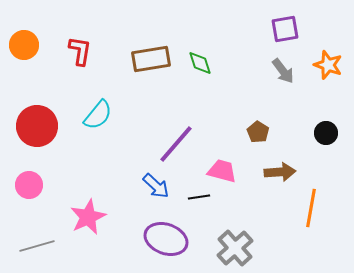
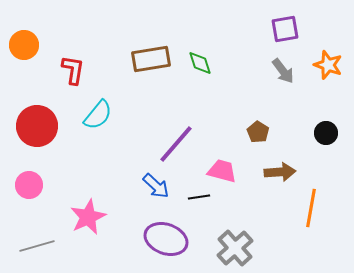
red L-shape: moved 7 px left, 19 px down
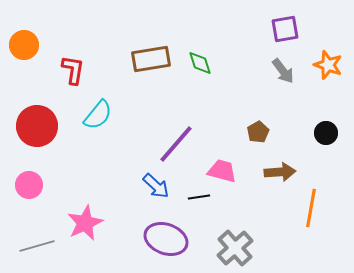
brown pentagon: rotated 10 degrees clockwise
pink star: moved 3 px left, 6 px down
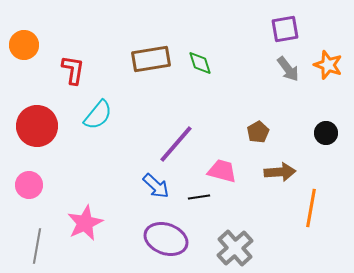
gray arrow: moved 5 px right, 2 px up
gray line: rotated 64 degrees counterclockwise
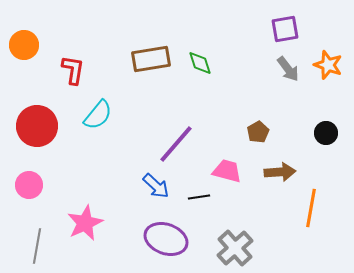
pink trapezoid: moved 5 px right
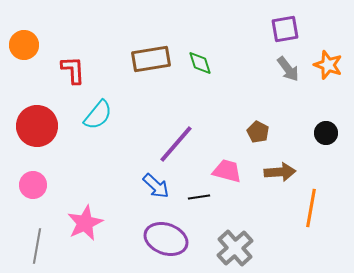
red L-shape: rotated 12 degrees counterclockwise
brown pentagon: rotated 15 degrees counterclockwise
pink circle: moved 4 px right
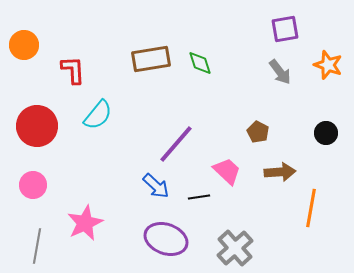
gray arrow: moved 8 px left, 3 px down
pink trapezoid: rotated 28 degrees clockwise
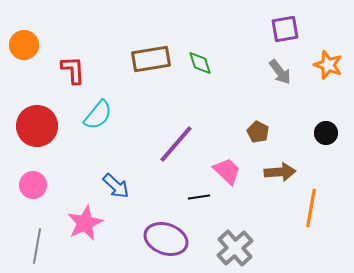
blue arrow: moved 40 px left
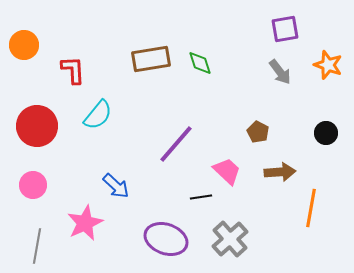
black line: moved 2 px right
gray cross: moved 5 px left, 9 px up
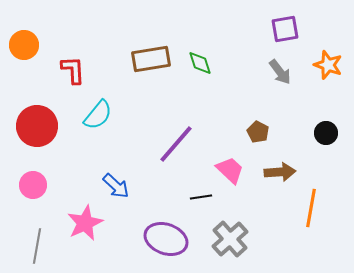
pink trapezoid: moved 3 px right, 1 px up
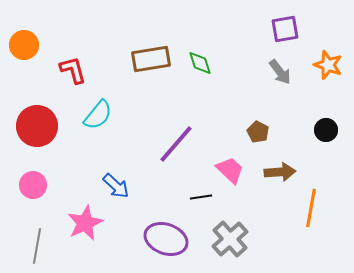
red L-shape: rotated 12 degrees counterclockwise
black circle: moved 3 px up
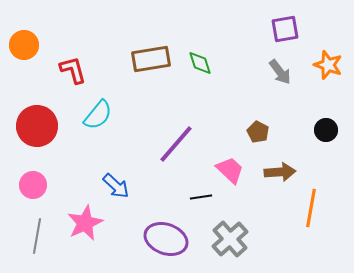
gray line: moved 10 px up
